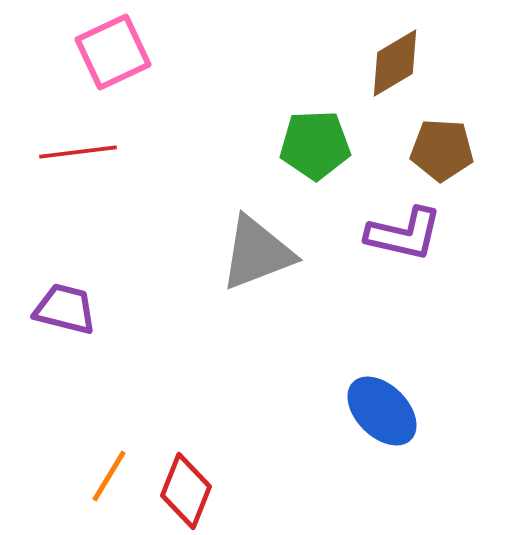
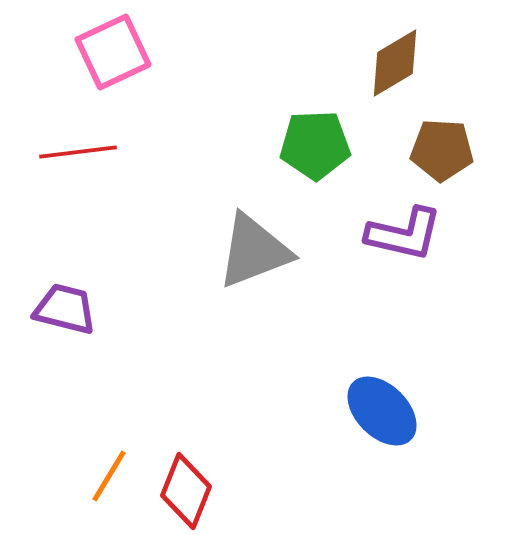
gray triangle: moved 3 px left, 2 px up
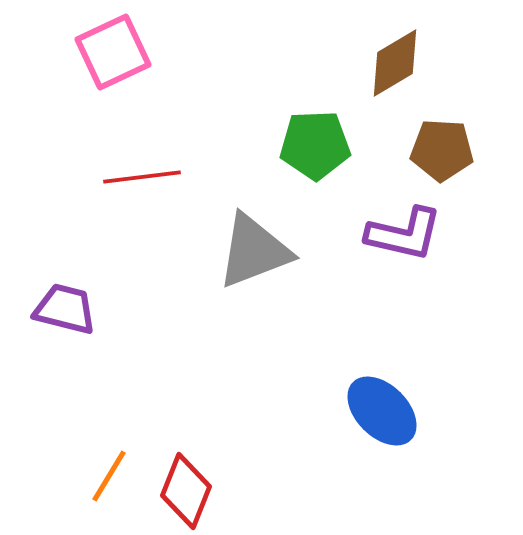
red line: moved 64 px right, 25 px down
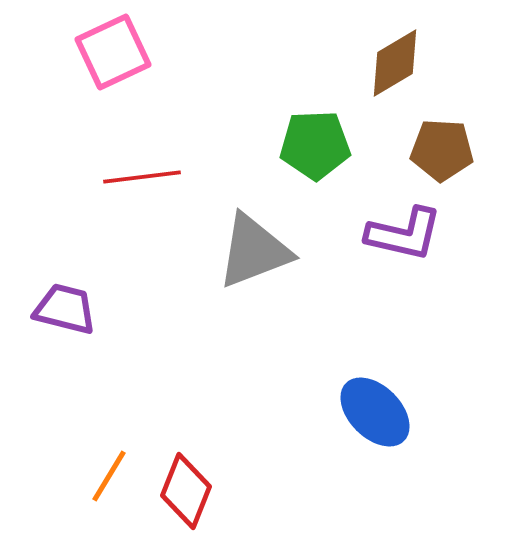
blue ellipse: moved 7 px left, 1 px down
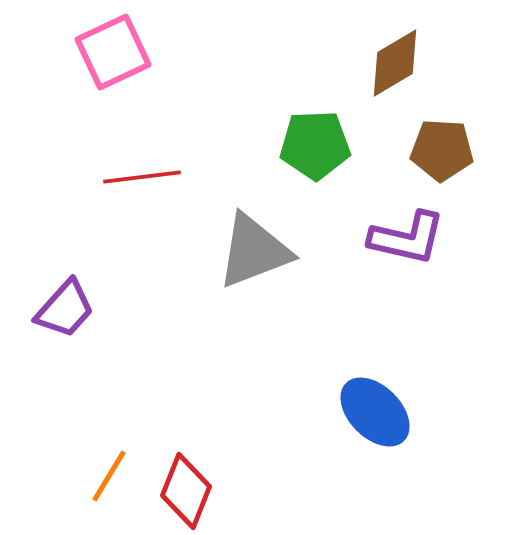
purple L-shape: moved 3 px right, 4 px down
purple trapezoid: rotated 118 degrees clockwise
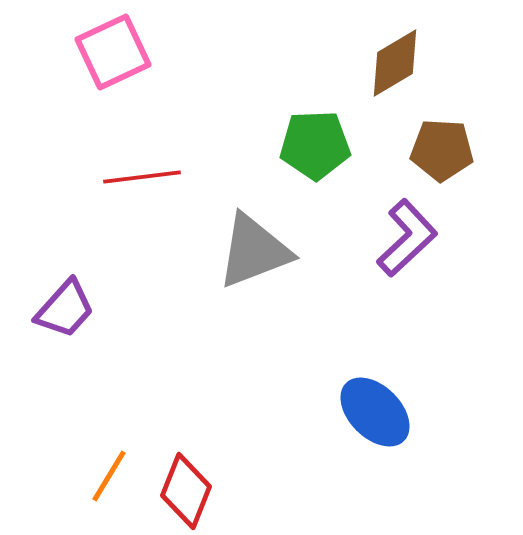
purple L-shape: rotated 56 degrees counterclockwise
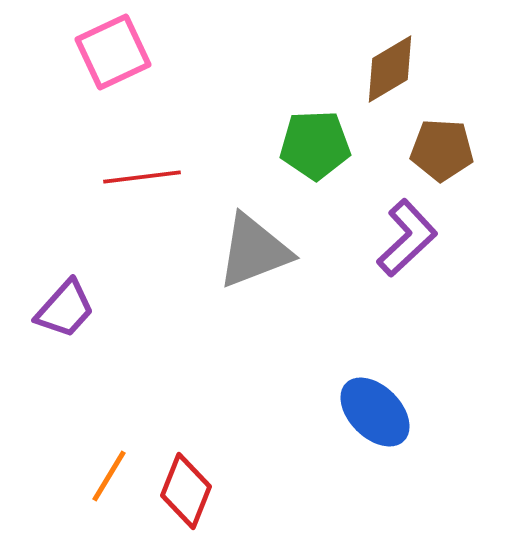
brown diamond: moved 5 px left, 6 px down
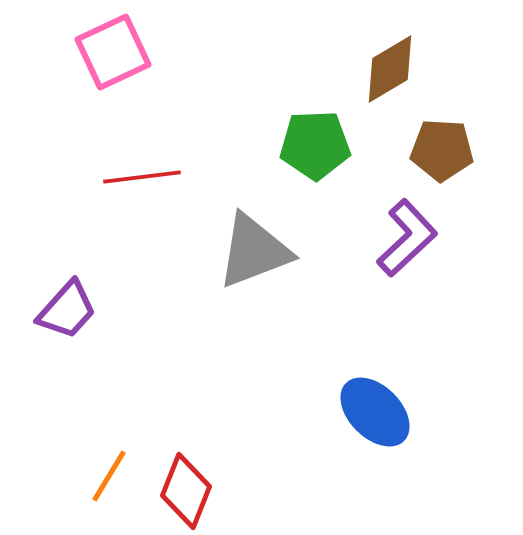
purple trapezoid: moved 2 px right, 1 px down
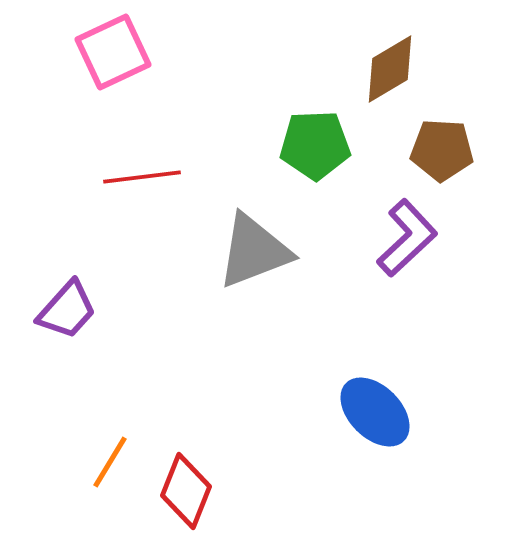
orange line: moved 1 px right, 14 px up
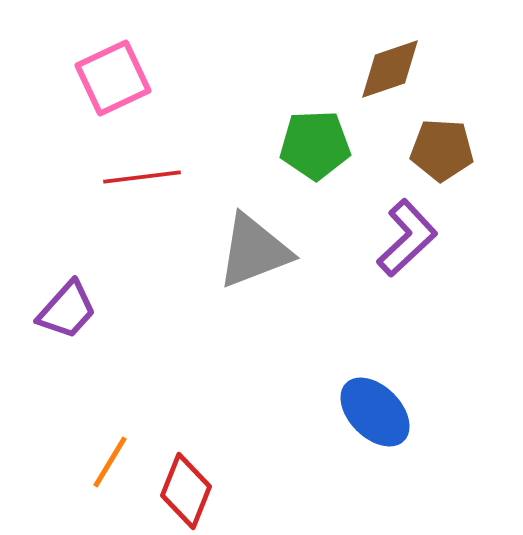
pink square: moved 26 px down
brown diamond: rotated 12 degrees clockwise
